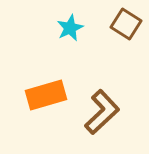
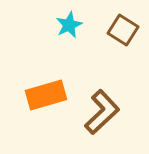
brown square: moved 3 px left, 6 px down
cyan star: moved 1 px left, 3 px up
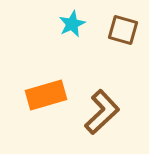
cyan star: moved 3 px right, 1 px up
brown square: rotated 16 degrees counterclockwise
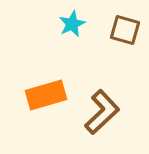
brown square: moved 2 px right
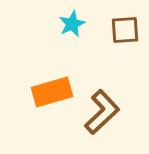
brown square: rotated 20 degrees counterclockwise
orange rectangle: moved 6 px right, 3 px up
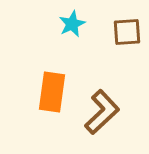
brown square: moved 2 px right, 2 px down
orange rectangle: rotated 66 degrees counterclockwise
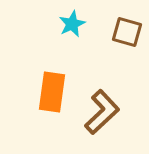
brown square: rotated 20 degrees clockwise
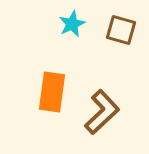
brown square: moved 6 px left, 2 px up
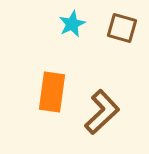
brown square: moved 1 px right, 2 px up
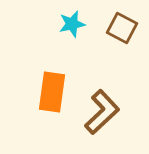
cyan star: rotated 12 degrees clockwise
brown square: rotated 12 degrees clockwise
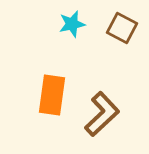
orange rectangle: moved 3 px down
brown L-shape: moved 2 px down
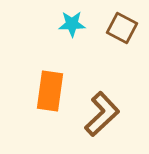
cyan star: rotated 12 degrees clockwise
orange rectangle: moved 2 px left, 4 px up
